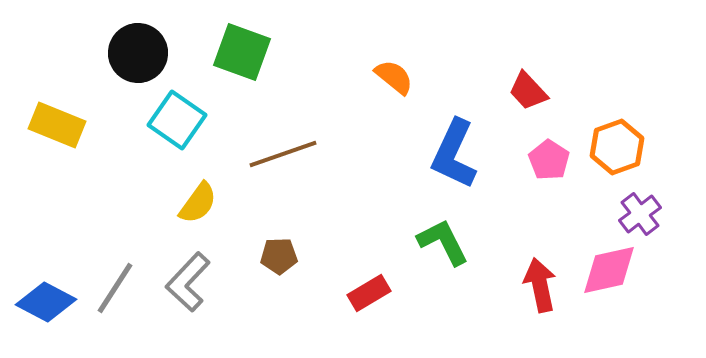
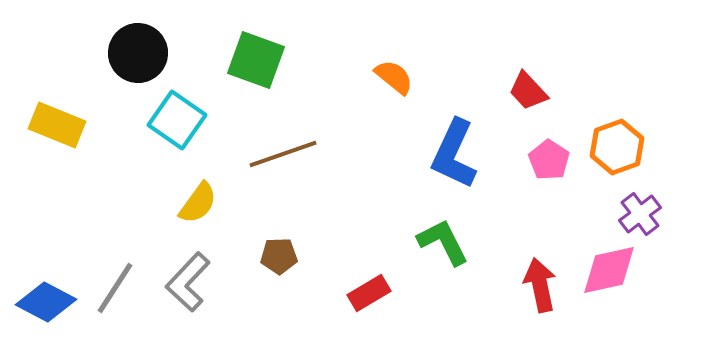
green square: moved 14 px right, 8 px down
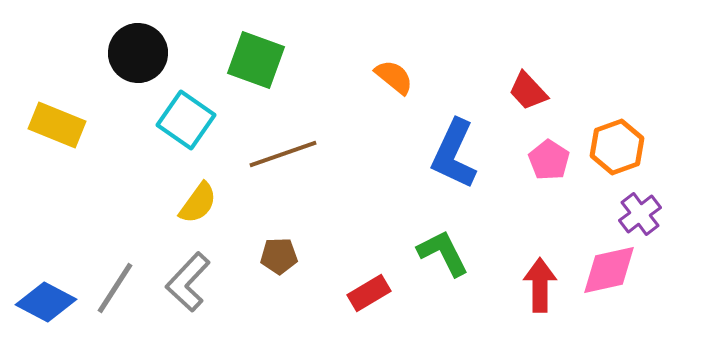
cyan square: moved 9 px right
green L-shape: moved 11 px down
red arrow: rotated 12 degrees clockwise
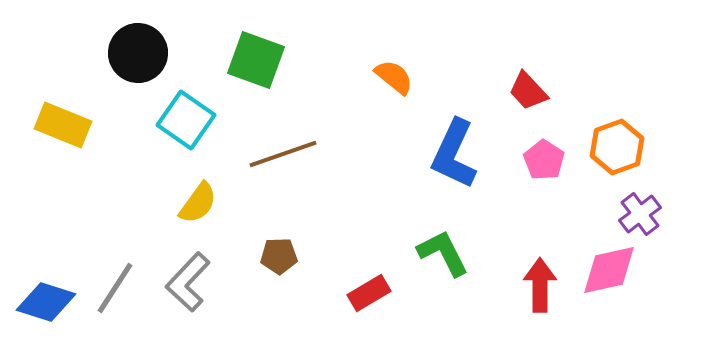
yellow rectangle: moved 6 px right
pink pentagon: moved 5 px left
blue diamond: rotated 10 degrees counterclockwise
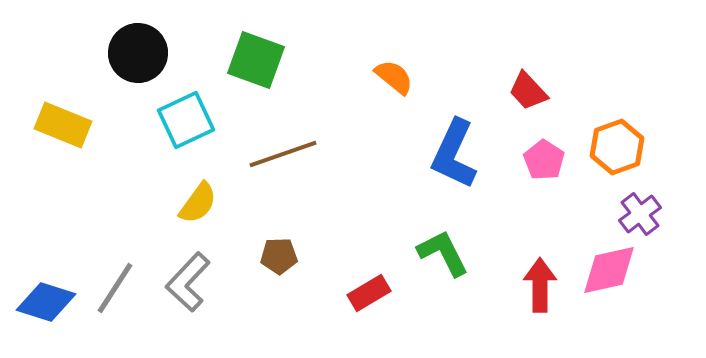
cyan square: rotated 30 degrees clockwise
